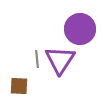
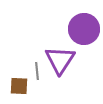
purple circle: moved 4 px right
gray line: moved 12 px down
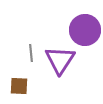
purple circle: moved 1 px right, 1 px down
gray line: moved 6 px left, 18 px up
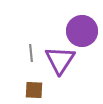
purple circle: moved 3 px left, 1 px down
brown square: moved 15 px right, 4 px down
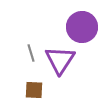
purple circle: moved 4 px up
gray line: rotated 12 degrees counterclockwise
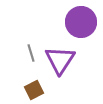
purple circle: moved 1 px left, 5 px up
brown square: rotated 30 degrees counterclockwise
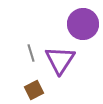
purple circle: moved 2 px right, 2 px down
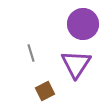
purple triangle: moved 16 px right, 4 px down
brown square: moved 11 px right, 1 px down
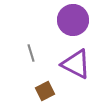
purple circle: moved 10 px left, 4 px up
purple triangle: rotated 36 degrees counterclockwise
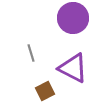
purple circle: moved 2 px up
purple triangle: moved 3 px left, 4 px down
